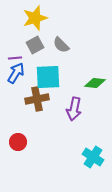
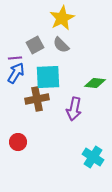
yellow star: moved 27 px right; rotated 10 degrees counterclockwise
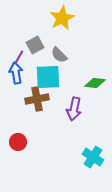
gray semicircle: moved 2 px left, 10 px down
purple line: moved 4 px right, 1 px up; rotated 56 degrees counterclockwise
blue arrow: rotated 40 degrees counterclockwise
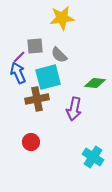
yellow star: rotated 20 degrees clockwise
gray square: moved 1 px down; rotated 24 degrees clockwise
purple line: rotated 16 degrees clockwise
blue arrow: moved 2 px right; rotated 15 degrees counterclockwise
cyan square: rotated 12 degrees counterclockwise
red circle: moved 13 px right
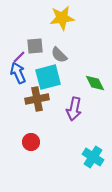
green diamond: rotated 55 degrees clockwise
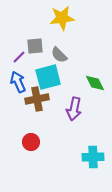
blue arrow: moved 9 px down
cyan cross: rotated 35 degrees counterclockwise
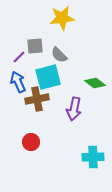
green diamond: rotated 25 degrees counterclockwise
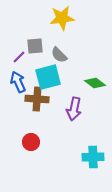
brown cross: rotated 15 degrees clockwise
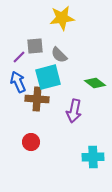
purple arrow: moved 2 px down
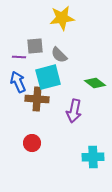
purple line: rotated 48 degrees clockwise
red circle: moved 1 px right, 1 px down
